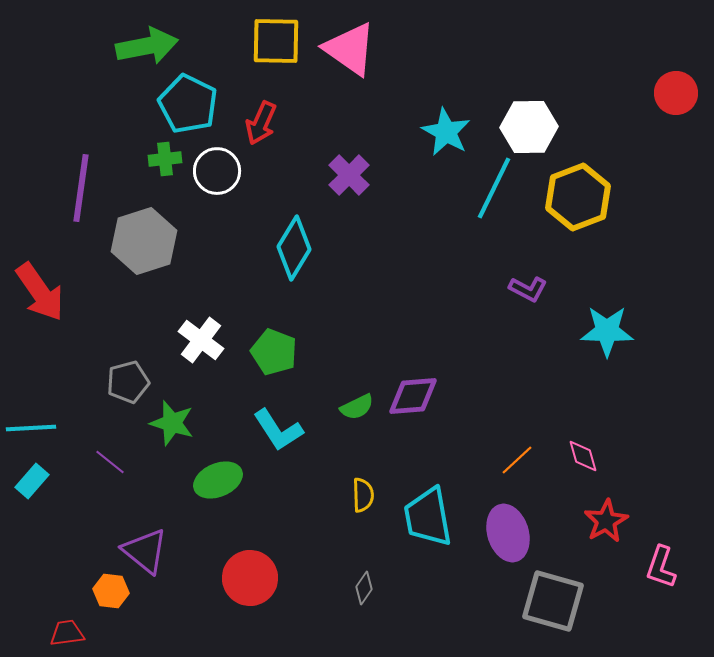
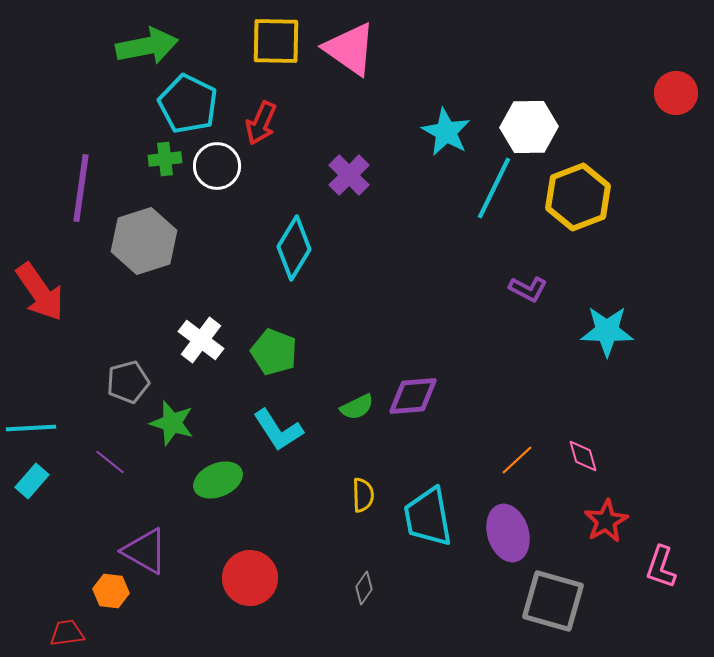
white circle at (217, 171): moved 5 px up
purple triangle at (145, 551): rotated 9 degrees counterclockwise
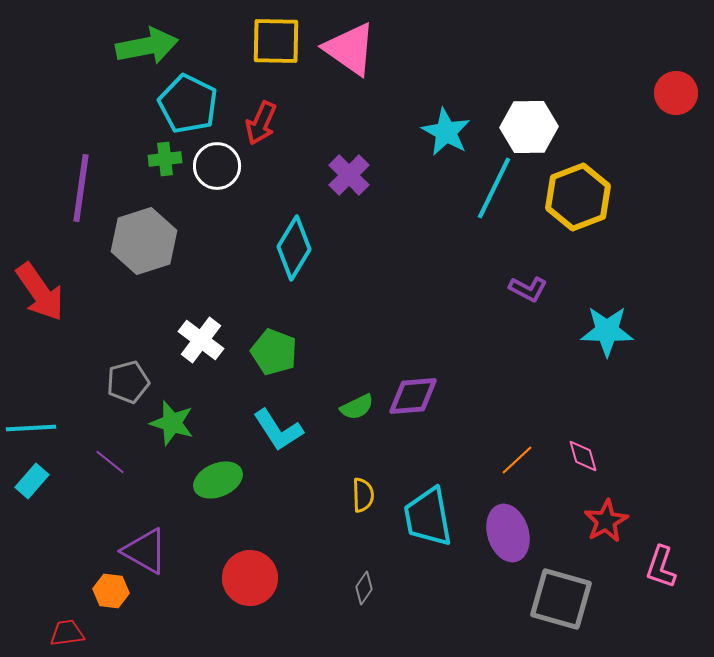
gray square at (553, 601): moved 8 px right, 2 px up
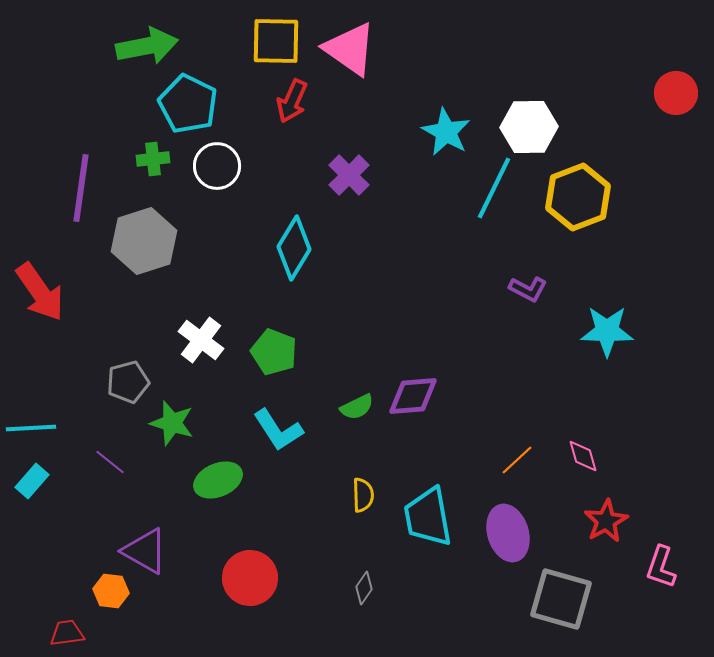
red arrow at (261, 123): moved 31 px right, 22 px up
green cross at (165, 159): moved 12 px left
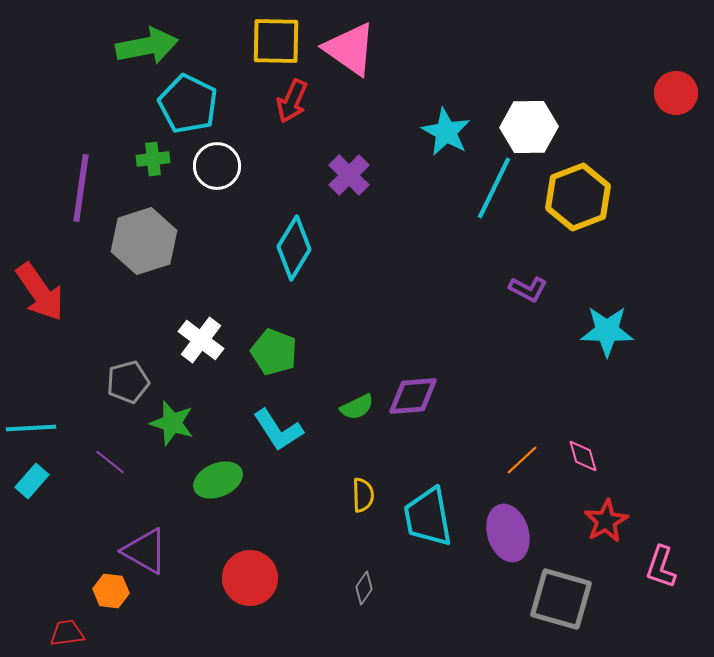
orange line at (517, 460): moved 5 px right
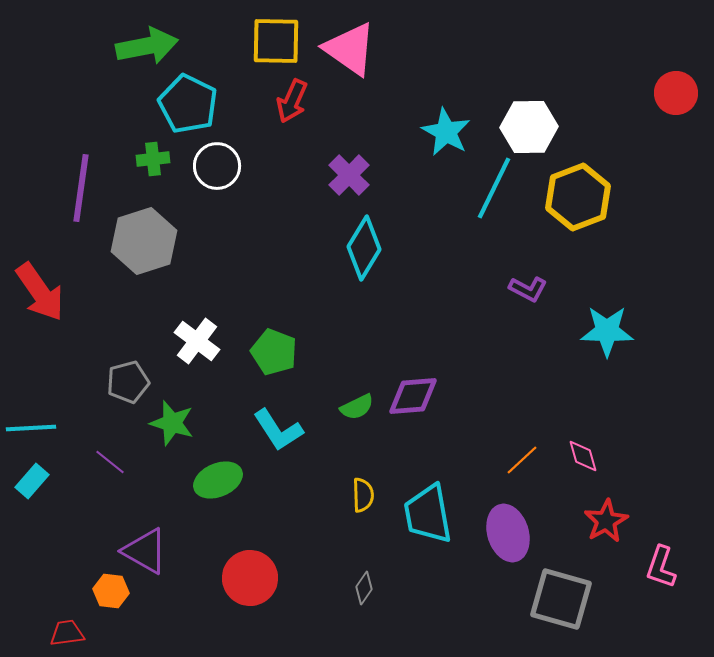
cyan diamond at (294, 248): moved 70 px right
white cross at (201, 340): moved 4 px left, 1 px down
cyan trapezoid at (428, 517): moved 3 px up
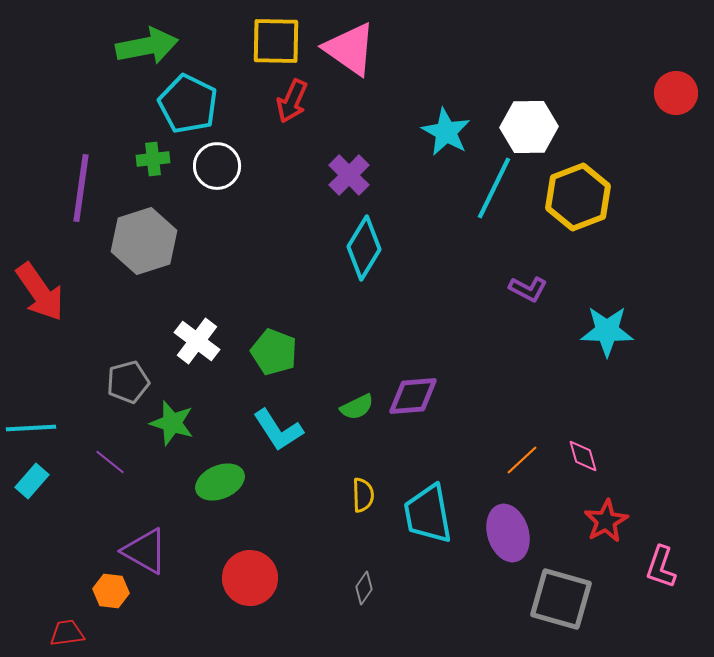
green ellipse at (218, 480): moved 2 px right, 2 px down
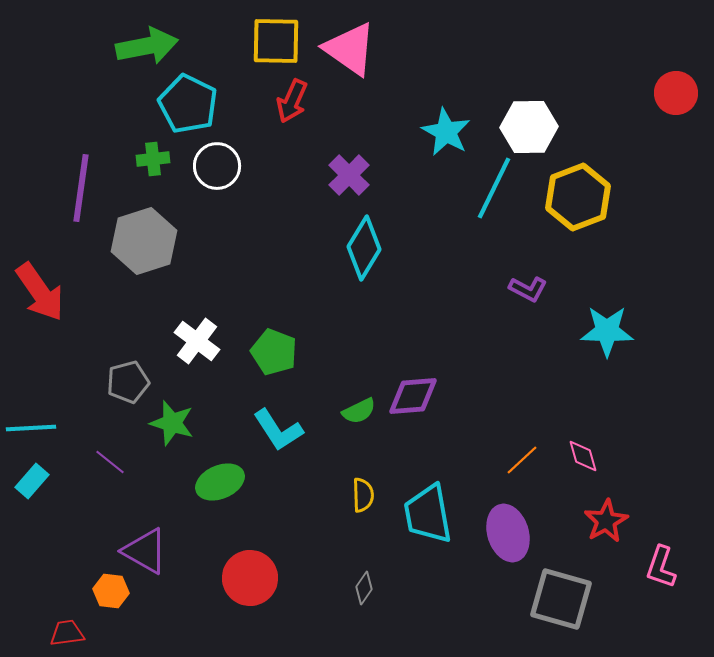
green semicircle at (357, 407): moved 2 px right, 4 px down
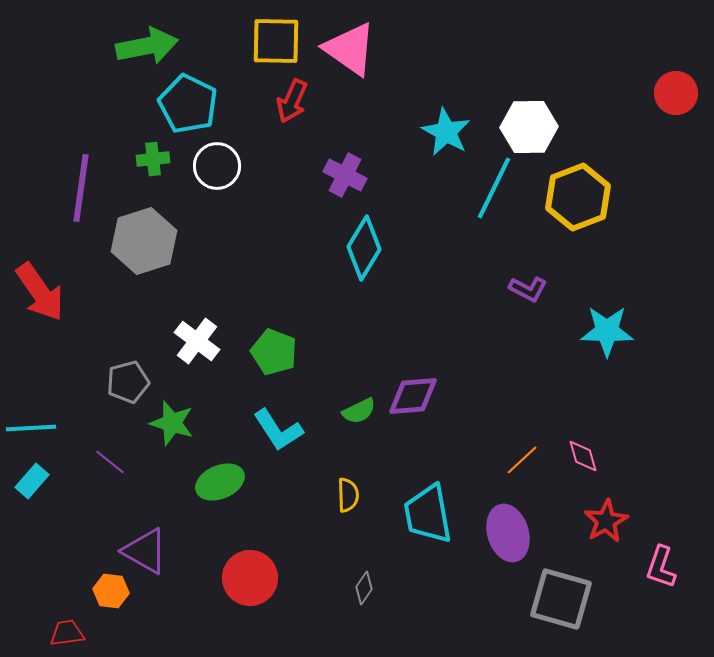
purple cross at (349, 175): moved 4 px left; rotated 18 degrees counterclockwise
yellow semicircle at (363, 495): moved 15 px left
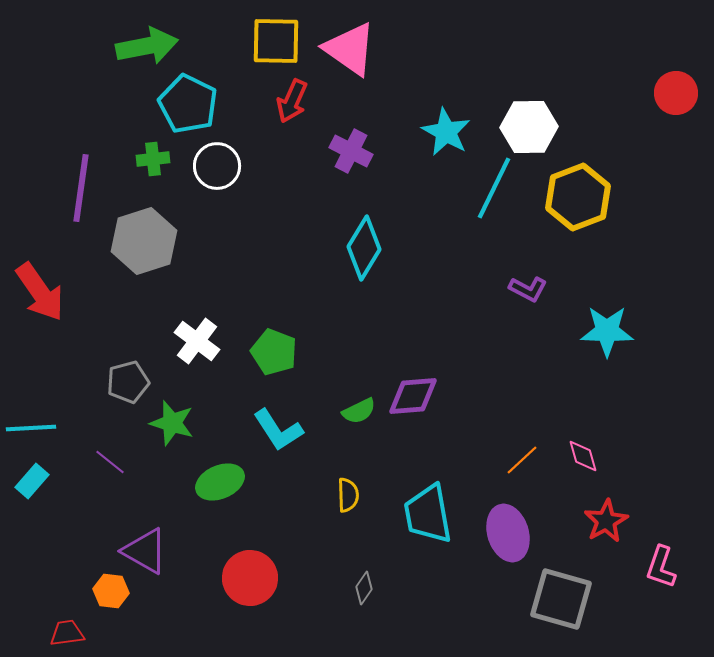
purple cross at (345, 175): moved 6 px right, 24 px up
